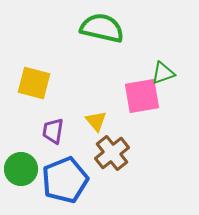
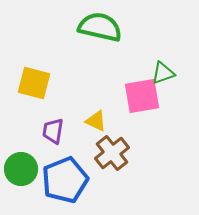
green semicircle: moved 2 px left, 1 px up
yellow triangle: rotated 25 degrees counterclockwise
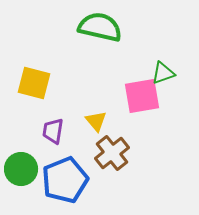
yellow triangle: rotated 25 degrees clockwise
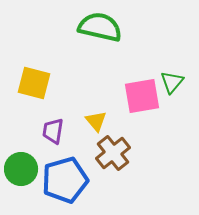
green triangle: moved 9 px right, 9 px down; rotated 30 degrees counterclockwise
brown cross: moved 1 px right
blue pentagon: rotated 6 degrees clockwise
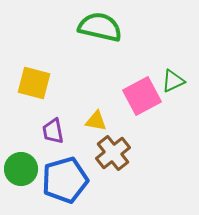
green triangle: moved 1 px right, 1 px up; rotated 25 degrees clockwise
pink square: rotated 18 degrees counterclockwise
yellow triangle: rotated 40 degrees counterclockwise
purple trapezoid: rotated 20 degrees counterclockwise
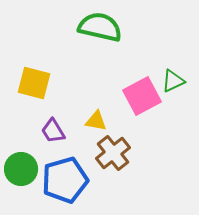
purple trapezoid: rotated 20 degrees counterclockwise
